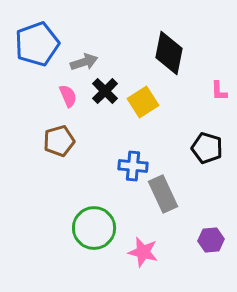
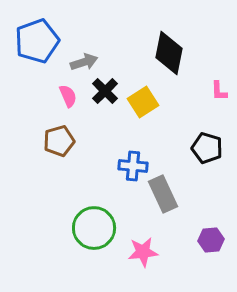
blue pentagon: moved 3 px up
pink star: rotated 20 degrees counterclockwise
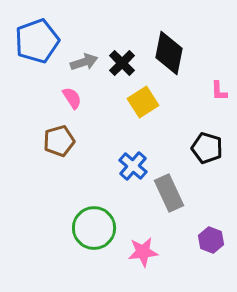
black cross: moved 17 px right, 28 px up
pink semicircle: moved 4 px right, 2 px down; rotated 10 degrees counterclockwise
blue cross: rotated 36 degrees clockwise
gray rectangle: moved 6 px right, 1 px up
purple hexagon: rotated 25 degrees clockwise
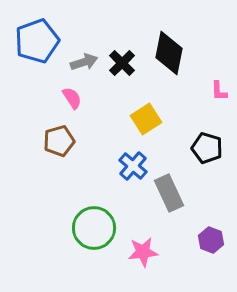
yellow square: moved 3 px right, 17 px down
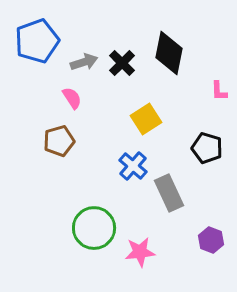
pink star: moved 3 px left
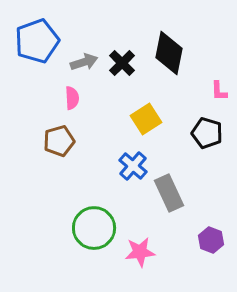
pink semicircle: rotated 30 degrees clockwise
black pentagon: moved 15 px up
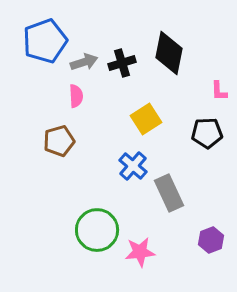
blue pentagon: moved 8 px right
black cross: rotated 28 degrees clockwise
pink semicircle: moved 4 px right, 2 px up
black pentagon: rotated 20 degrees counterclockwise
green circle: moved 3 px right, 2 px down
purple hexagon: rotated 20 degrees clockwise
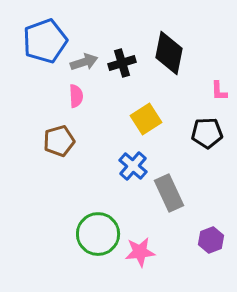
green circle: moved 1 px right, 4 px down
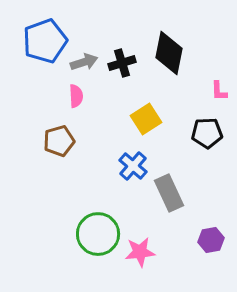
purple hexagon: rotated 10 degrees clockwise
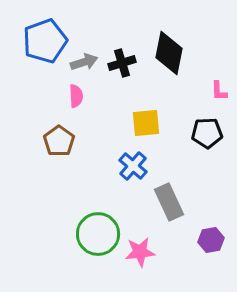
yellow square: moved 4 px down; rotated 28 degrees clockwise
brown pentagon: rotated 20 degrees counterclockwise
gray rectangle: moved 9 px down
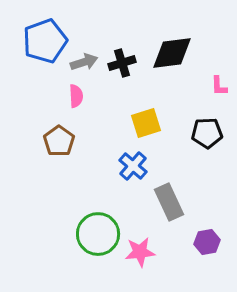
black diamond: moved 3 px right; rotated 72 degrees clockwise
pink L-shape: moved 5 px up
yellow square: rotated 12 degrees counterclockwise
purple hexagon: moved 4 px left, 2 px down
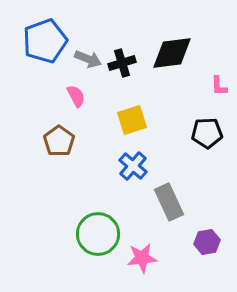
gray arrow: moved 4 px right, 3 px up; rotated 40 degrees clockwise
pink semicircle: rotated 25 degrees counterclockwise
yellow square: moved 14 px left, 3 px up
pink star: moved 2 px right, 6 px down
